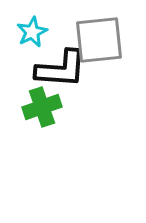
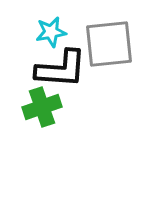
cyan star: moved 19 px right; rotated 16 degrees clockwise
gray square: moved 10 px right, 4 px down
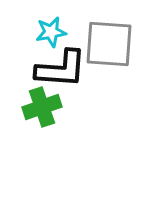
gray square: rotated 10 degrees clockwise
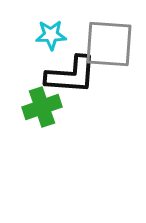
cyan star: moved 3 px down; rotated 8 degrees clockwise
black L-shape: moved 10 px right, 6 px down
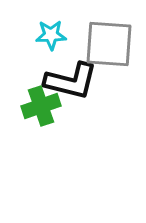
black L-shape: moved 6 px down; rotated 10 degrees clockwise
green cross: moved 1 px left, 1 px up
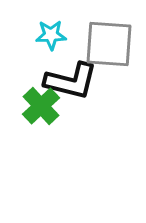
green cross: rotated 24 degrees counterclockwise
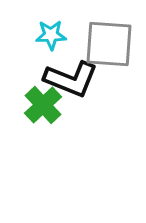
black L-shape: moved 2 px up; rotated 8 degrees clockwise
green cross: moved 2 px right, 1 px up
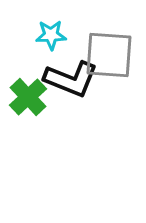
gray square: moved 11 px down
green cross: moved 15 px left, 8 px up
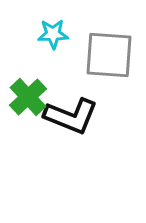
cyan star: moved 2 px right, 1 px up
black L-shape: moved 37 px down
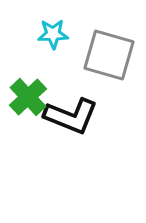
gray square: rotated 12 degrees clockwise
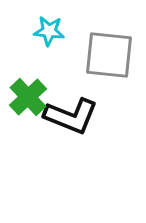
cyan star: moved 4 px left, 3 px up; rotated 8 degrees clockwise
gray square: rotated 10 degrees counterclockwise
